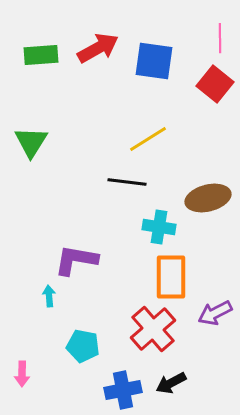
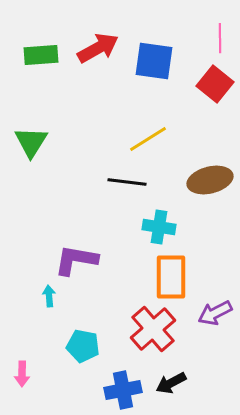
brown ellipse: moved 2 px right, 18 px up
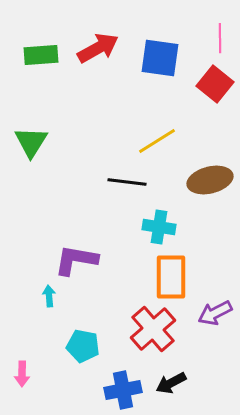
blue square: moved 6 px right, 3 px up
yellow line: moved 9 px right, 2 px down
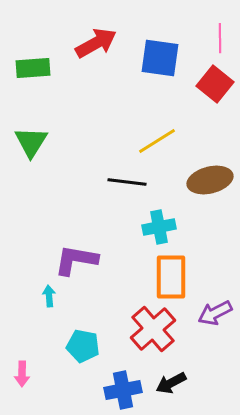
red arrow: moved 2 px left, 5 px up
green rectangle: moved 8 px left, 13 px down
cyan cross: rotated 20 degrees counterclockwise
